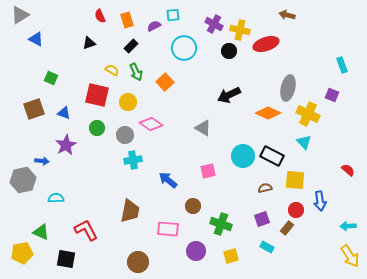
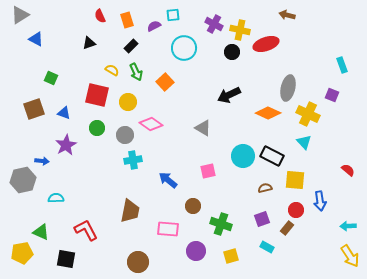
black circle at (229, 51): moved 3 px right, 1 px down
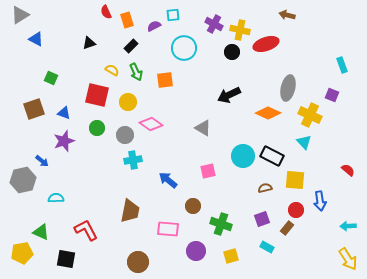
red semicircle at (100, 16): moved 6 px right, 4 px up
orange square at (165, 82): moved 2 px up; rotated 36 degrees clockwise
yellow cross at (308, 114): moved 2 px right, 1 px down
purple star at (66, 145): moved 2 px left, 4 px up; rotated 10 degrees clockwise
blue arrow at (42, 161): rotated 32 degrees clockwise
yellow arrow at (350, 256): moved 2 px left, 3 px down
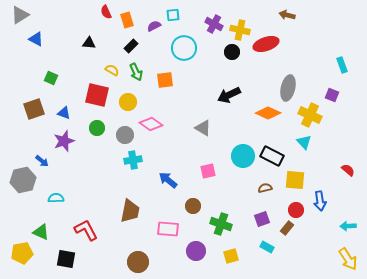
black triangle at (89, 43): rotated 24 degrees clockwise
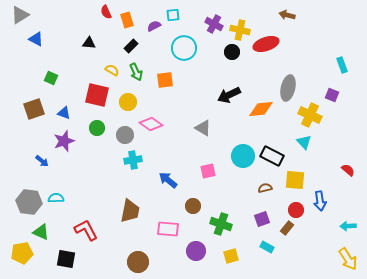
orange diamond at (268, 113): moved 7 px left, 4 px up; rotated 30 degrees counterclockwise
gray hexagon at (23, 180): moved 6 px right, 22 px down; rotated 20 degrees clockwise
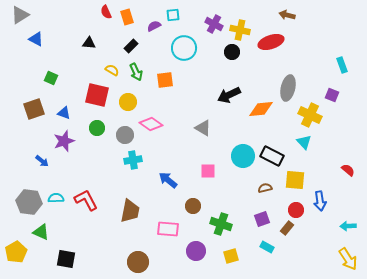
orange rectangle at (127, 20): moved 3 px up
red ellipse at (266, 44): moved 5 px right, 2 px up
pink square at (208, 171): rotated 14 degrees clockwise
red L-shape at (86, 230): moved 30 px up
yellow pentagon at (22, 253): moved 6 px left, 1 px up; rotated 20 degrees counterclockwise
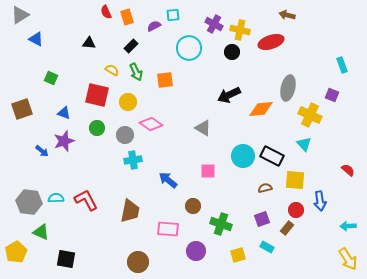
cyan circle at (184, 48): moved 5 px right
brown square at (34, 109): moved 12 px left
cyan triangle at (304, 142): moved 2 px down
blue arrow at (42, 161): moved 10 px up
yellow square at (231, 256): moved 7 px right, 1 px up
